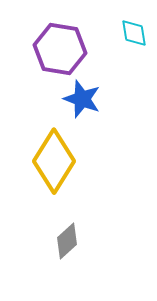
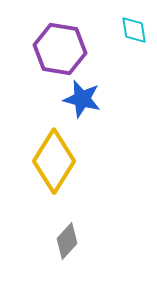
cyan diamond: moved 3 px up
blue star: rotated 6 degrees counterclockwise
gray diamond: rotated 6 degrees counterclockwise
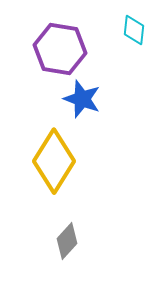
cyan diamond: rotated 16 degrees clockwise
blue star: rotated 6 degrees clockwise
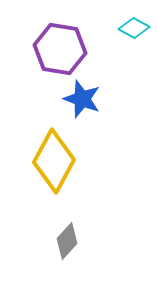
cyan diamond: moved 2 px up; rotated 68 degrees counterclockwise
yellow diamond: rotated 4 degrees counterclockwise
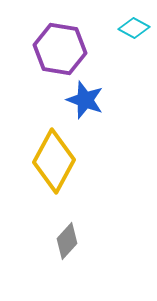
blue star: moved 3 px right, 1 px down
